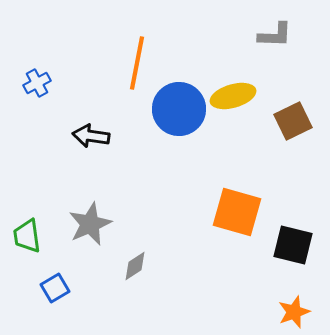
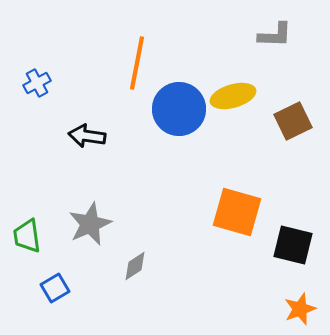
black arrow: moved 4 px left
orange star: moved 6 px right, 3 px up
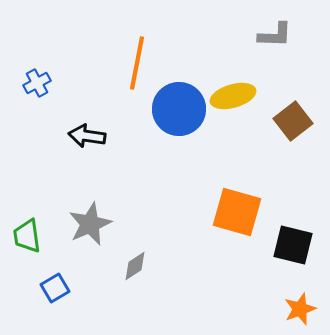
brown square: rotated 12 degrees counterclockwise
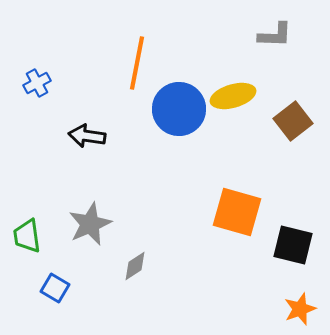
blue square: rotated 28 degrees counterclockwise
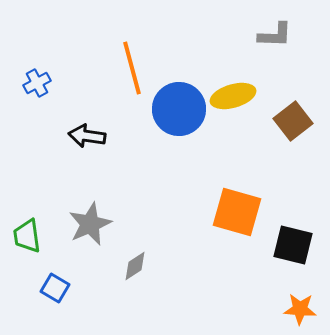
orange line: moved 5 px left, 5 px down; rotated 26 degrees counterclockwise
orange star: rotated 24 degrees clockwise
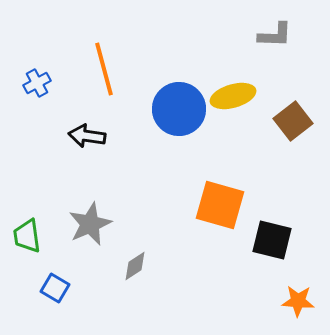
orange line: moved 28 px left, 1 px down
orange square: moved 17 px left, 7 px up
black square: moved 21 px left, 5 px up
orange star: moved 2 px left, 8 px up
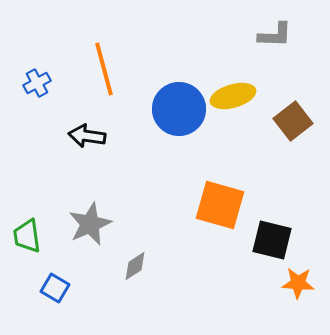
orange star: moved 18 px up
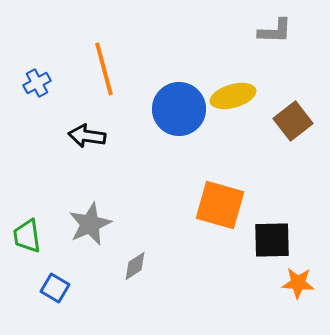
gray L-shape: moved 4 px up
black square: rotated 15 degrees counterclockwise
